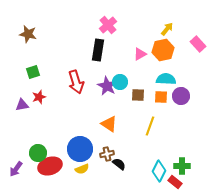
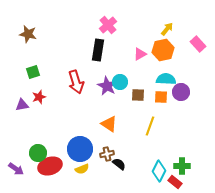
purple circle: moved 4 px up
purple arrow: rotated 91 degrees counterclockwise
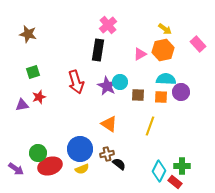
yellow arrow: moved 2 px left; rotated 88 degrees clockwise
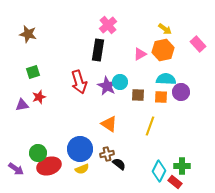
red arrow: moved 3 px right
red ellipse: moved 1 px left
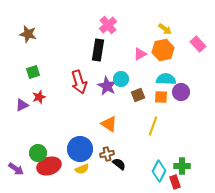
cyan circle: moved 1 px right, 3 px up
brown square: rotated 24 degrees counterclockwise
purple triangle: rotated 16 degrees counterclockwise
yellow line: moved 3 px right
red rectangle: rotated 32 degrees clockwise
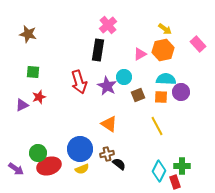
green square: rotated 24 degrees clockwise
cyan circle: moved 3 px right, 2 px up
yellow line: moved 4 px right; rotated 48 degrees counterclockwise
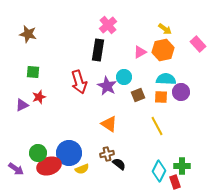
pink triangle: moved 2 px up
blue circle: moved 11 px left, 4 px down
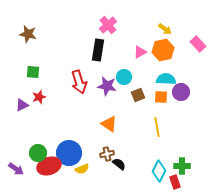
purple star: rotated 18 degrees counterclockwise
yellow line: moved 1 px down; rotated 18 degrees clockwise
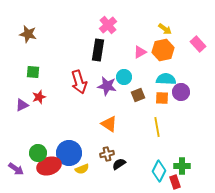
orange square: moved 1 px right, 1 px down
black semicircle: rotated 72 degrees counterclockwise
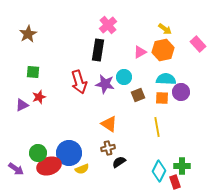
brown star: rotated 30 degrees clockwise
purple star: moved 2 px left, 2 px up
brown cross: moved 1 px right, 6 px up
black semicircle: moved 2 px up
